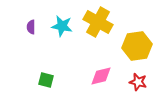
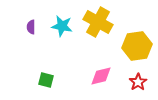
red star: rotated 24 degrees clockwise
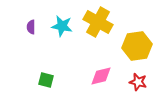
red star: rotated 24 degrees counterclockwise
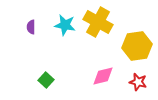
cyan star: moved 3 px right, 1 px up
pink diamond: moved 2 px right
green square: rotated 28 degrees clockwise
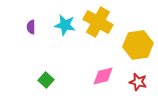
yellow hexagon: moved 1 px right, 1 px up
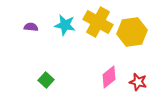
purple semicircle: rotated 96 degrees clockwise
yellow hexagon: moved 6 px left, 13 px up
pink diamond: moved 6 px right, 1 px down; rotated 25 degrees counterclockwise
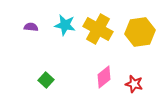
yellow cross: moved 7 px down
yellow hexagon: moved 8 px right
pink diamond: moved 5 px left
red star: moved 4 px left, 2 px down
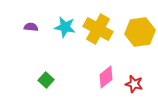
cyan star: moved 2 px down
pink diamond: moved 2 px right
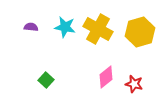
yellow hexagon: rotated 8 degrees counterclockwise
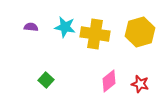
yellow cross: moved 3 px left, 5 px down; rotated 20 degrees counterclockwise
pink diamond: moved 3 px right, 4 px down
red star: moved 6 px right
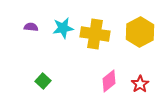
cyan star: moved 2 px left, 1 px down; rotated 20 degrees counterclockwise
yellow hexagon: rotated 12 degrees counterclockwise
green square: moved 3 px left, 1 px down
red star: rotated 24 degrees clockwise
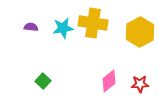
yellow cross: moved 2 px left, 11 px up
red star: rotated 30 degrees clockwise
